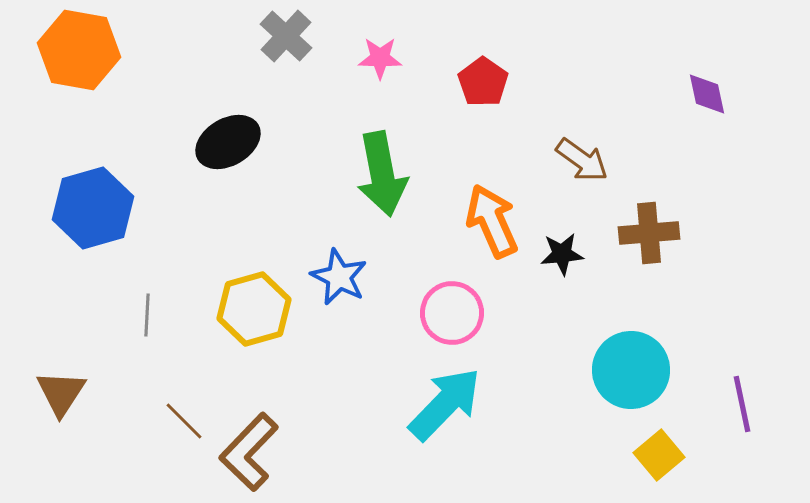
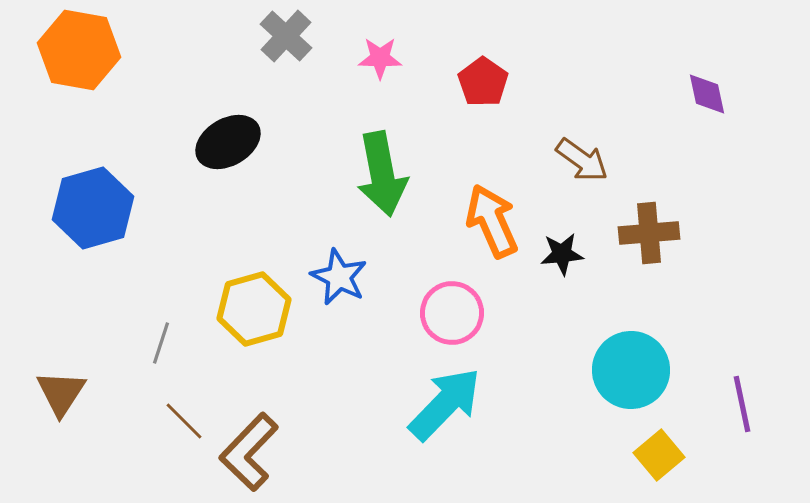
gray line: moved 14 px right, 28 px down; rotated 15 degrees clockwise
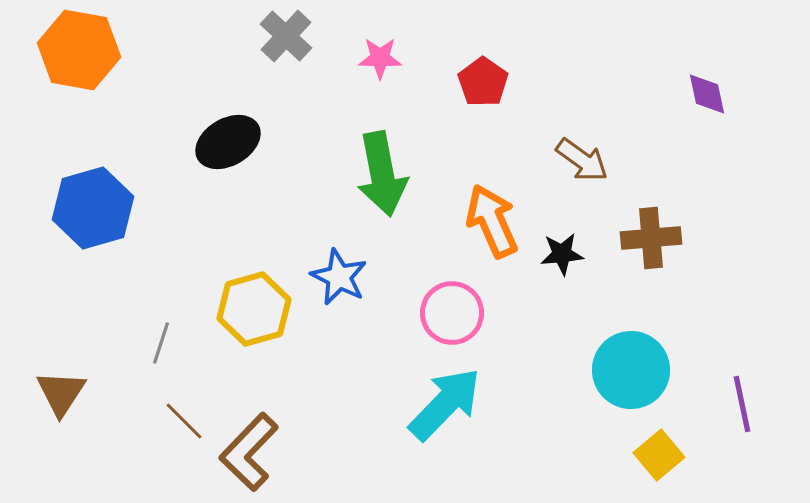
brown cross: moved 2 px right, 5 px down
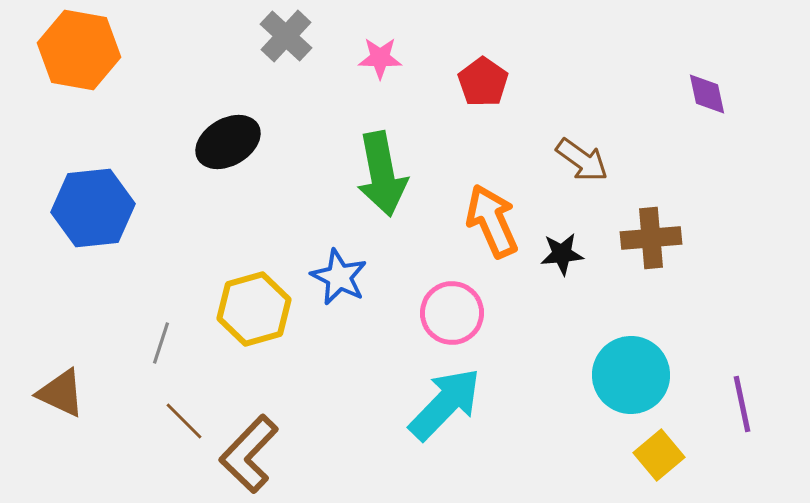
blue hexagon: rotated 10 degrees clockwise
cyan circle: moved 5 px down
brown triangle: rotated 38 degrees counterclockwise
brown L-shape: moved 2 px down
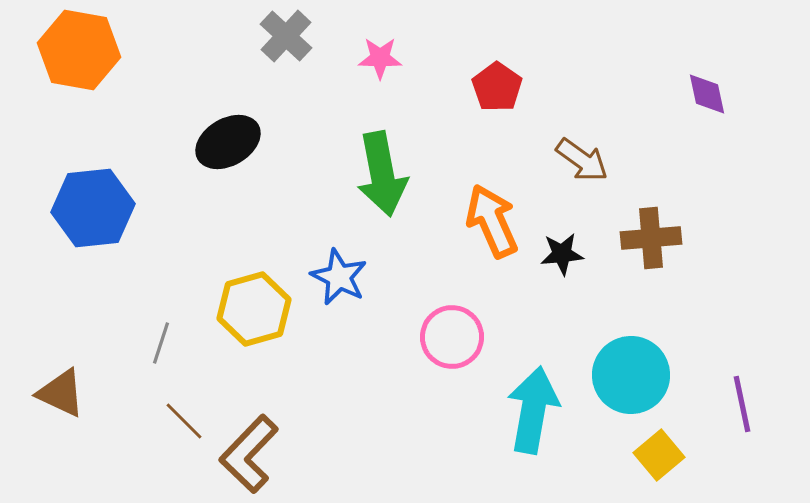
red pentagon: moved 14 px right, 5 px down
pink circle: moved 24 px down
cyan arrow: moved 88 px right, 6 px down; rotated 34 degrees counterclockwise
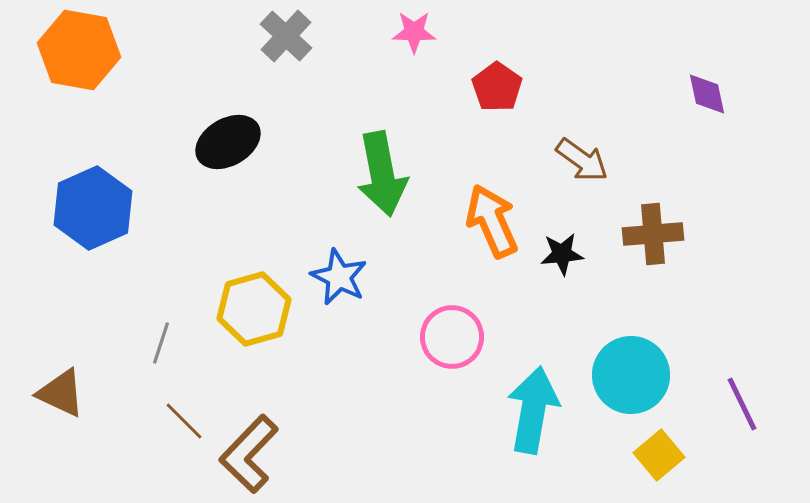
pink star: moved 34 px right, 26 px up
blue hexagon: rotated 18 degrees counterclockwise
brown cross: moved 2 px right, 4 px up
purple line: rotated 14 degrees counterclockwise
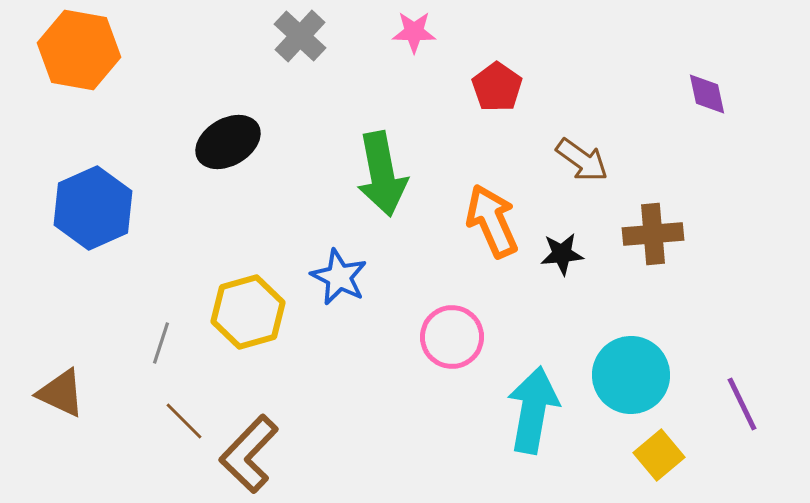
gray cross: moved 14 px right
yellow hexagon: moved 6 px left, 3 px down
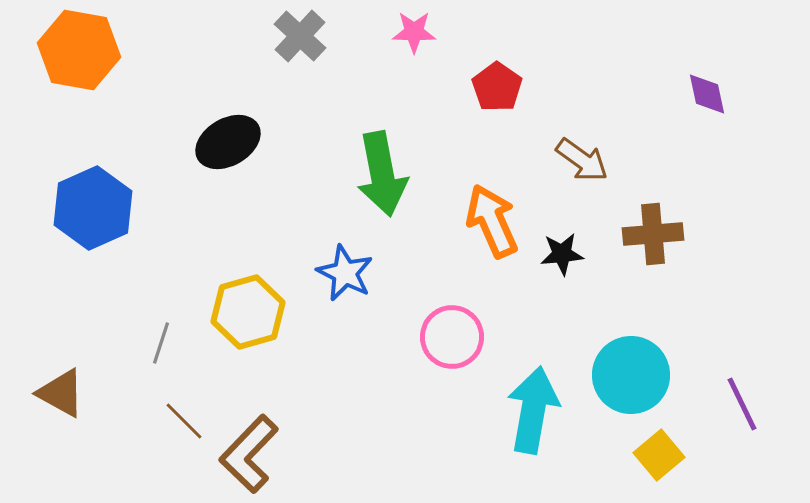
blue star: moved 6 px right, 4 px up
brown triangle: rotated 4 degrees clockwise
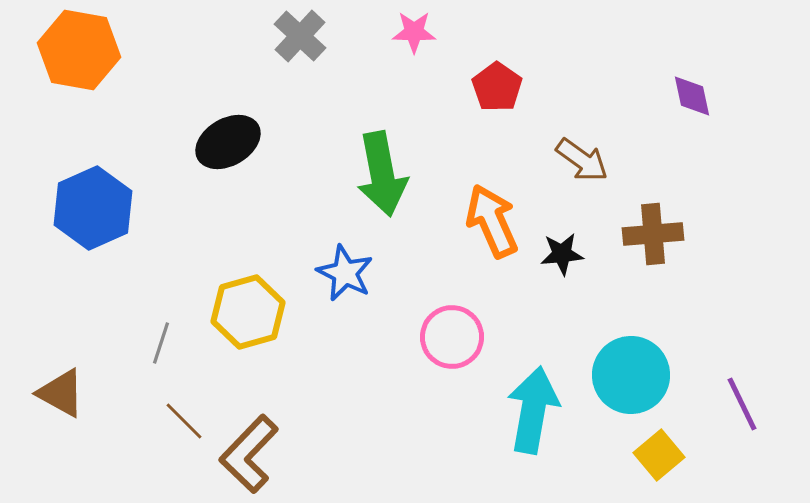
purple diamond: moved 15 px left, 2 px down
